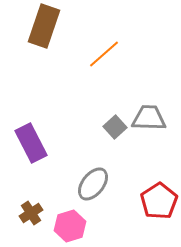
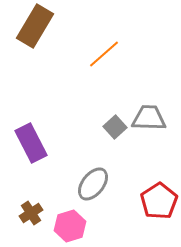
brown rectangle: moved 9 px left; rotated 12 degrees clockwise
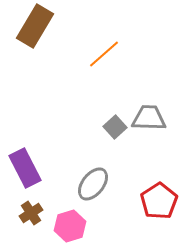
purple rectangle: moved 6 px left, 25 px down
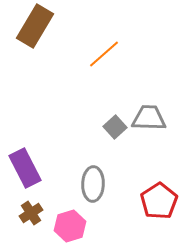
gray ellipse: rotated 36 degrees counterclockwise
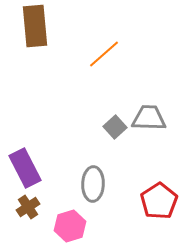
brown rectangle: rotated 36 degrees counterclockwise
brown cross: moved 3 px left, 6 px up
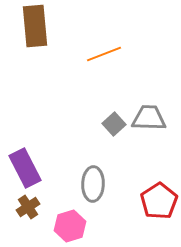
orange line: rotated 20 degrees clockwise
gray square: moved 1 px left, 3 px up
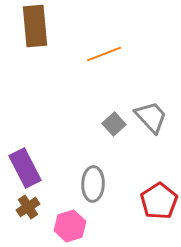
gray trapezoid: moved 2 px right, 1 px up; rotated 45 degrees clockwise
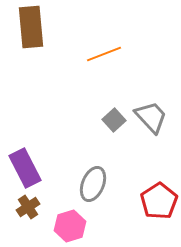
brown rectangle: moved 4 px left, 1 px down
gray square: moved 4 px up
gray ellipse: rotated 20 degrees clockwise
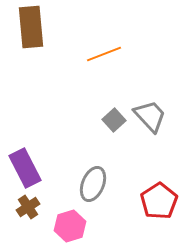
gray trapezoid: moved 1 px left, 1 px up
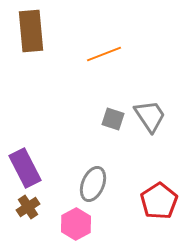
brown rectangle: moved 4 px down
gray trapezoid: rotated 9 degrees clockwise
gray square: moved 1 px left, 1 px up; rotated 30 degrees counterclockwise
pink hexagon: moved 6 px right, 2 px up; rotated 12 degrees counterclockwise
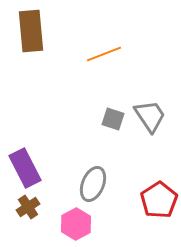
red pentagon: moved 1 px up
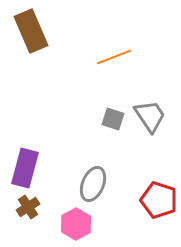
brown rectangle: rotated 18 degrees counterclockwise
orange line: moved 10 px right, 3 px down
purple rectangle: rotated 42 degrees clockwise
red pentagon: rotated 21 degrees counterclockwise
